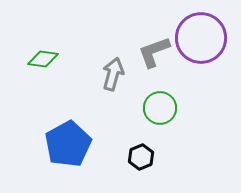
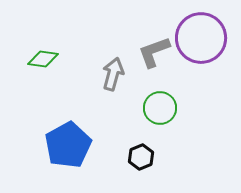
blue pentagon: moved 1 px down
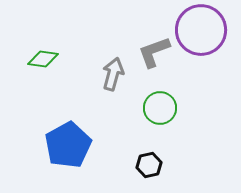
purple circle: moved 8 px up
black hexagon: moved 8 px right, 8 px down; rotated 10 degrees clockwise
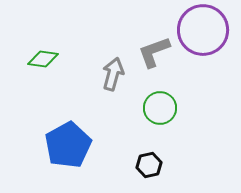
purple circle: moved 2 px right
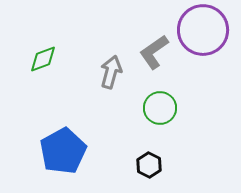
gray L-shape: rotated 15 degrees counterclockwise
green diamond: rotated 28 degrees counterclockwise
gray arrow: moved 2 px left, 2 px up
blue pentagon: moved 5 px left, 6 px down
black hexagon: rotated 20 degrees counterclockwise
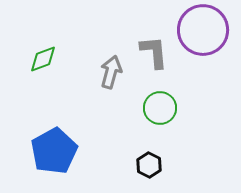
gray L-shape: rotated 120 degrees clockwise
blue pentagon: moved 9 px left
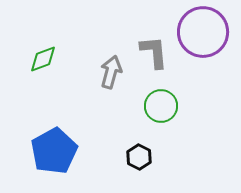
purple circle: moved 2 px down
green circle: moved 1 px right, 2 px up
black hexagon: moved 10 px left, 8 px up
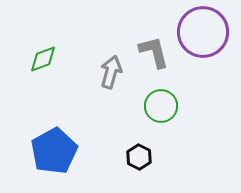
gray L-shape: rotated 9 degrees counterclockwise
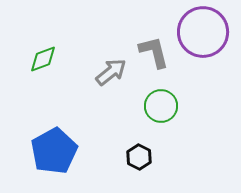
gray arrow: rotated 36 degrees clockwise
